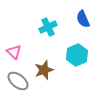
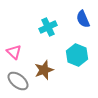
cyan hexagon: rotated 15 degrees counterclockwise
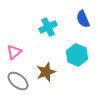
pink triangle: rotated 35 degrees clockwise
brown star: moved 2 px right, 2 px down
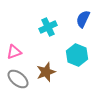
blue semicircle: rotated 48 degrees clockwise
pink triangle: rotated 21 degrees clockwise
gray ellipse: moved 2 px up
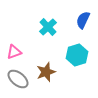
blue semicircle: moved 1 px down
cyan cross: rotated 18 degrees counterclockwise
cyan hexagon: rotated 20 degrees clockwise
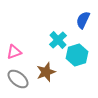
cyan cross: moved 10 px right, 13 px down
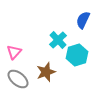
pink triangle: rotated 28 degrees counterclockwise
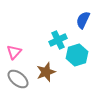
cyan cross: rotated 18 degrees clockwise
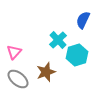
cyan cross: rotated 18 degrees counterclockwise
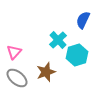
gray ellipse: moved 1 px left, 1 px up
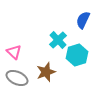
pink triangle: rotated 28 degrees counterclockwise
gray ellipse: rotated 15 degrees counterclockwise
